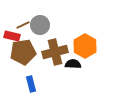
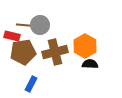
brown line: rotated 32 degrees clockwise
black semicircle: moved 17 px right
blue rectangle: rotated 42 degrees clockwise
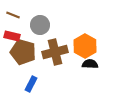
brown line: moved 10 px left, 10 px up; rotated 16 degrees clockwise
brown pentagon: rotated 25 degrees clockwise
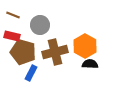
blue rectangle: moved 11 px up
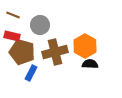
brown pentagon: moved 1 px left
